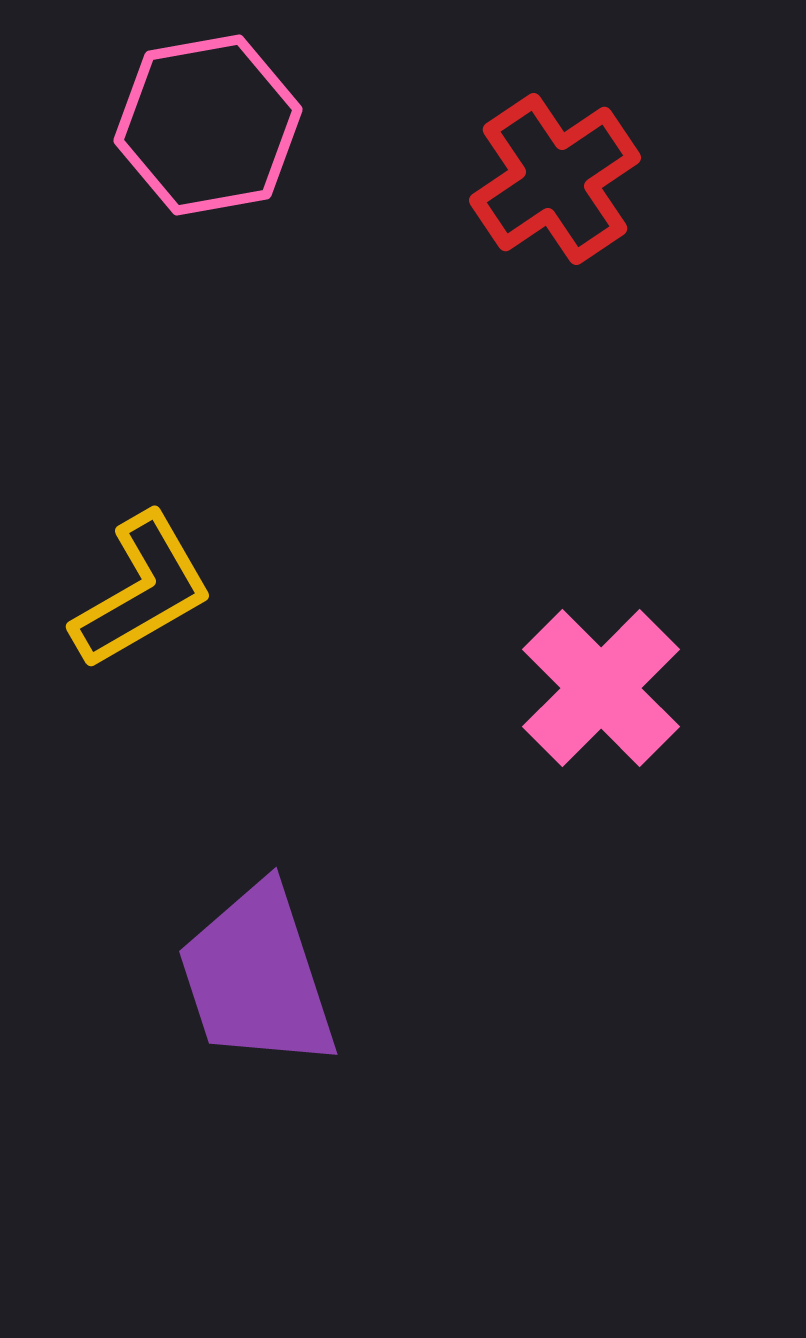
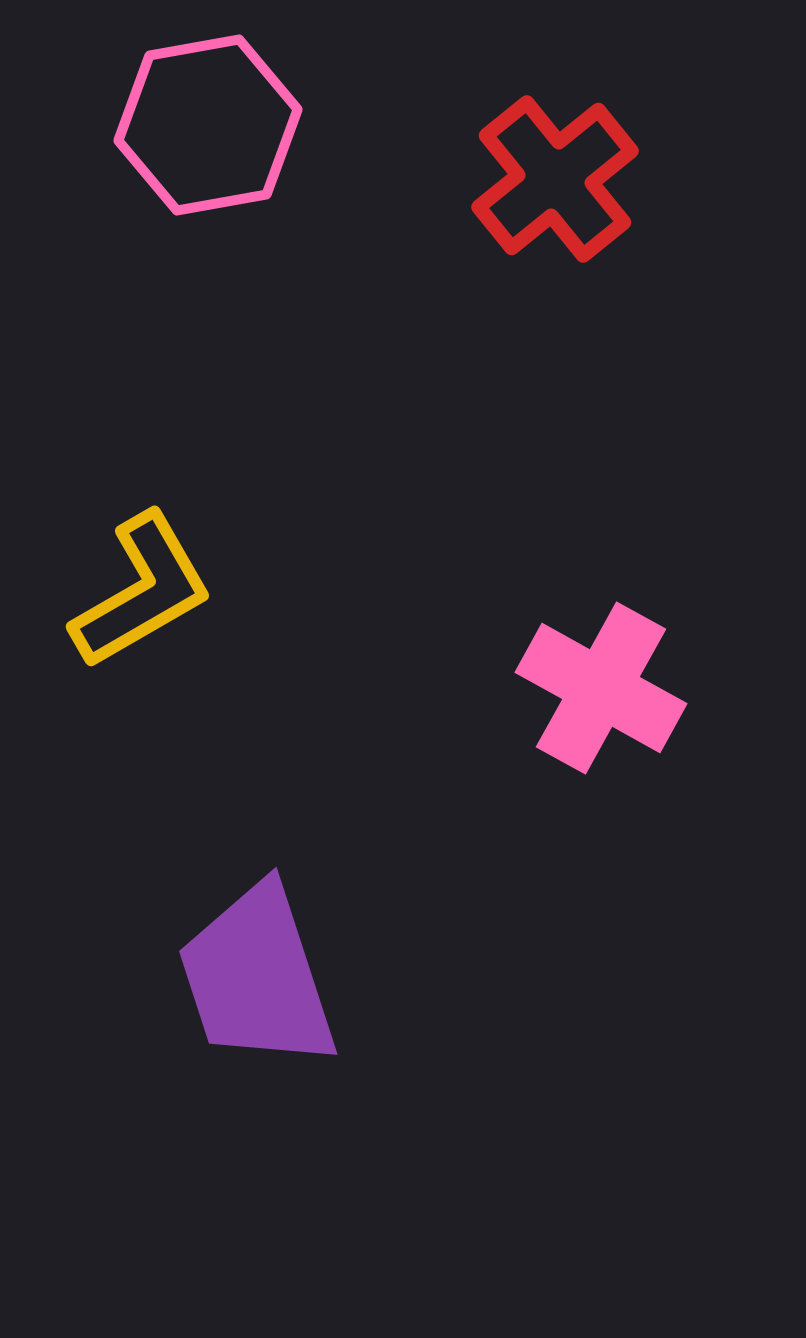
red cross: rotated 5 degrees counterclockwise
pink cross: rotated 16 degrees counterclockwise
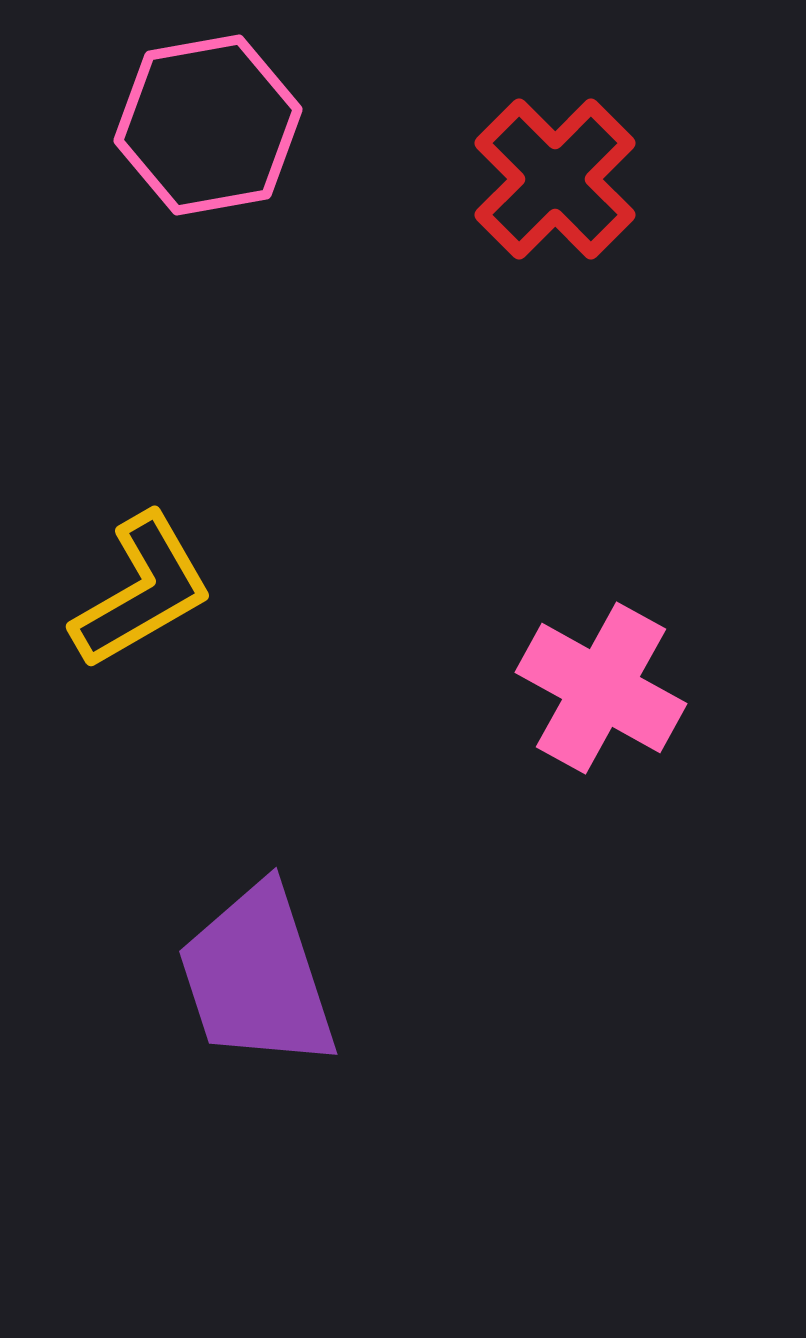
red cross: rotated 6 degrees counterclockwise
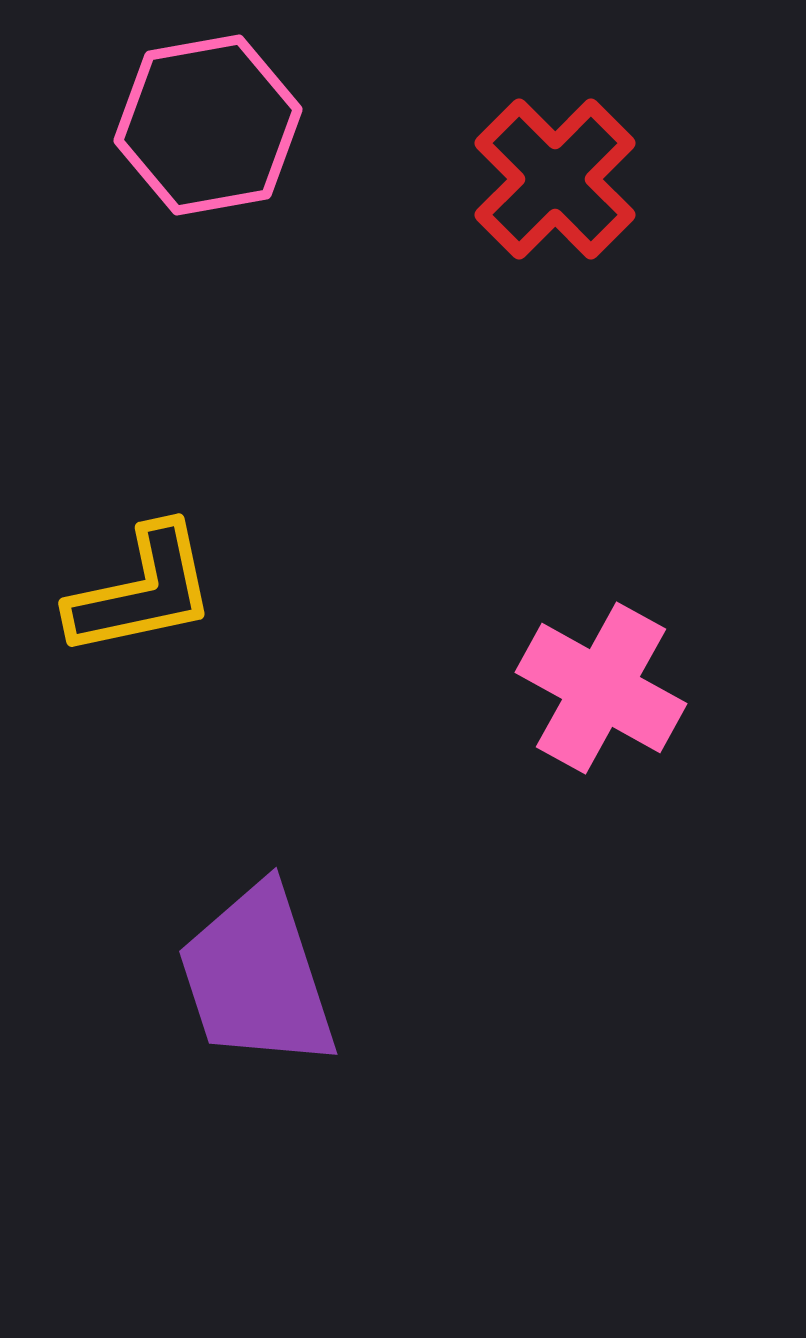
yellow L-shape: rotated 18 degrees clockwise
